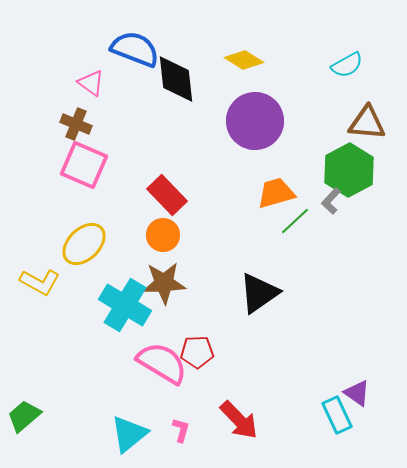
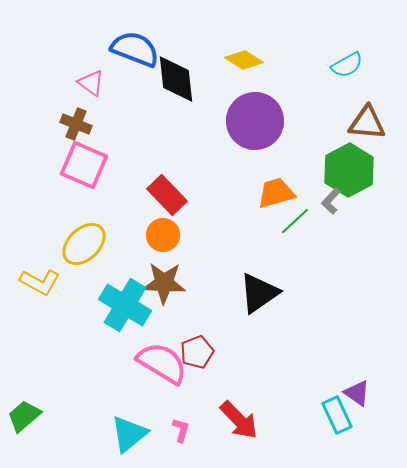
brown star: rotated 6 degrees clockwise
red pentagon: rotated 20 degrees counterclockwise
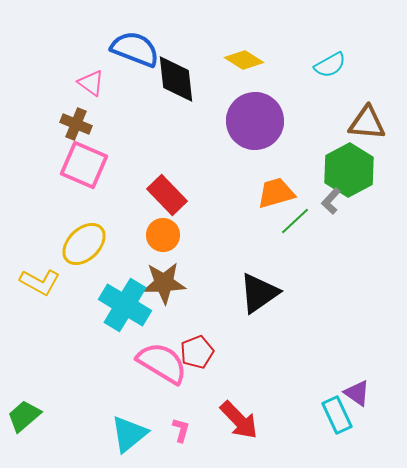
cyan semicircle: moved 17 px left
brown star: rotated 6 degrees counterclockwise
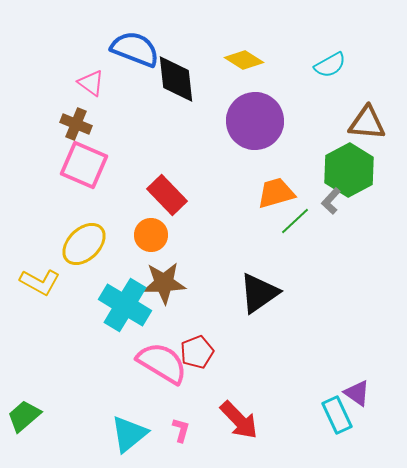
orange circle: moved 12 px left
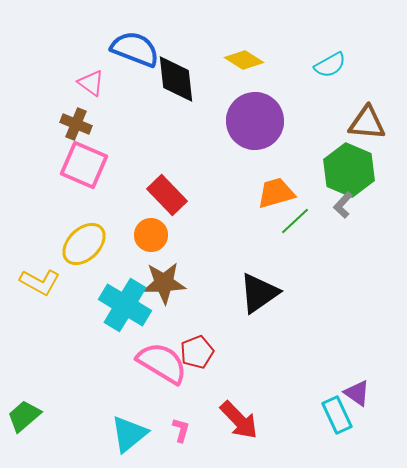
green hexagon: rotated 9 degrees counterclockwise
gray L-shape: moved 12 px right, 4 px down
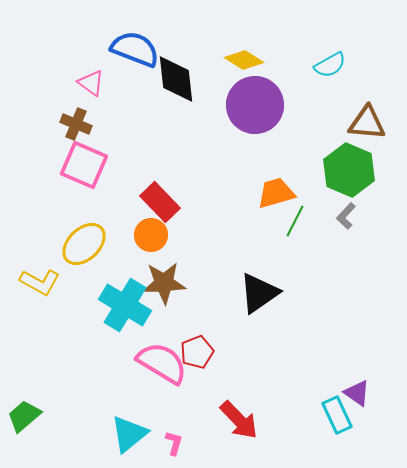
purple circle: moved 16 px up
red rectangle: moved 7 px left, 7 px down
gray L-shape: moved 3 px right, 11 px down
green line: rotated 20 degrees counterclockwise
pink L-shape: moved 7 px left, 13 px down
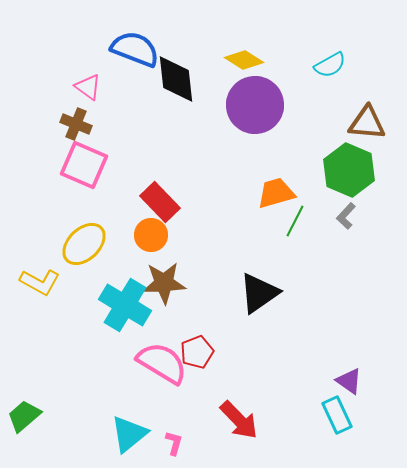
pink triangle: moved 3 px left, 4 px down
purple triangle: moved 8 px left, 12 px up
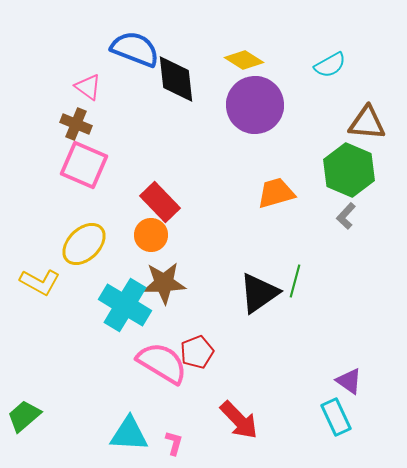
green line: moved 60 px down; rotated 12 degrees counterclockwise
cyan rectangle: moved 1 px left, 2 px down
cyan triangle: rotated 42 degrees clockwise
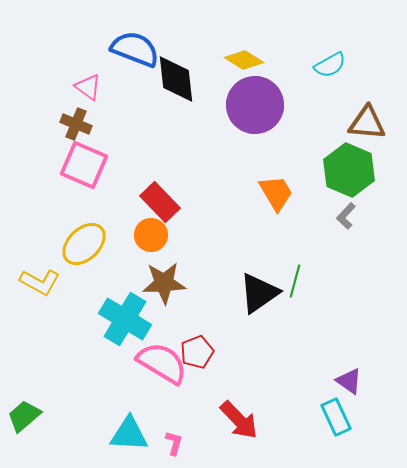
orange trapezoid: rotated 75 degrees clockwise
cyan cross: moved 14 px down
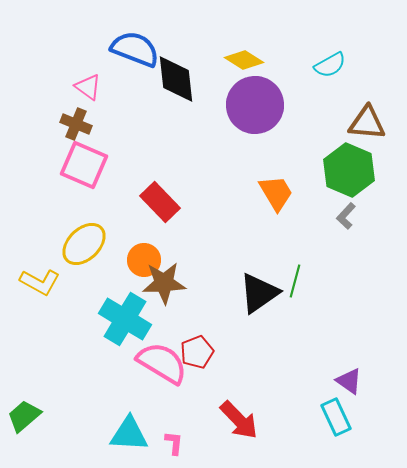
orange circle: moved 7 px left, 25 px down
pink L-shape: rotated 10 degrees counterclockwise
